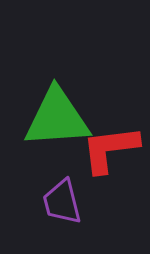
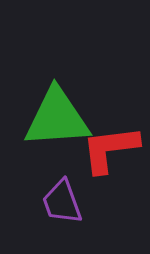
purple trapezoid: rotated 6 degrees counterclockwise
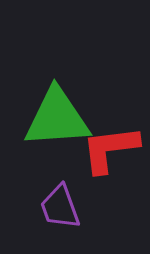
purple trapezoid: moved 2 px left, 5 px down
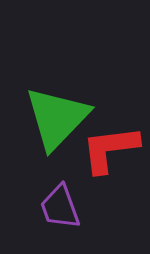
green triangle: rotated 42 degrees counterclockwise
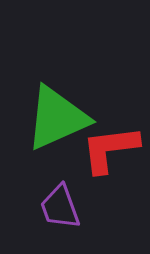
green triangle: rotated 22 degrees clockwise
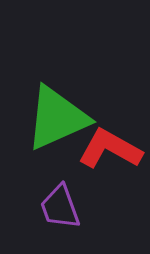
red L-shape: rotated 36 degrees clockwise
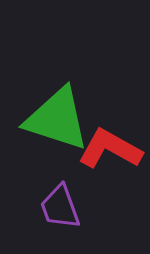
green triangle: moved 1 px down; rotated 42 degrees clockwise
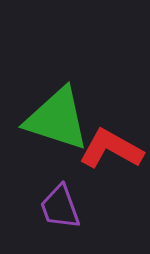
red L-shape: moved 1 px right
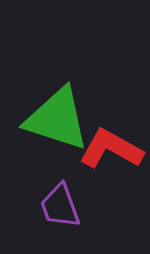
purple trapezoid: moved 1 px up
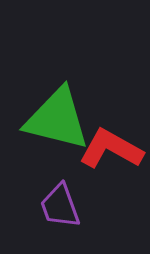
green triangle: rotated 4 degrees counterclockwise
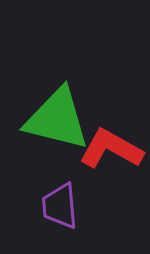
purple trapezoid: rotated 15 degrees clockwise
